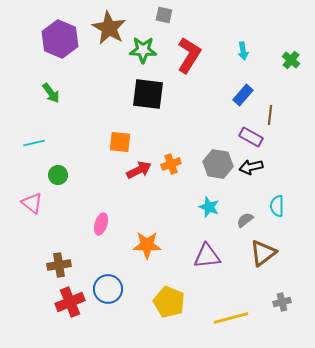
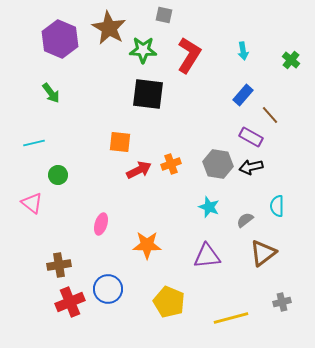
brown line: rotated 48 degrees counterclockwise
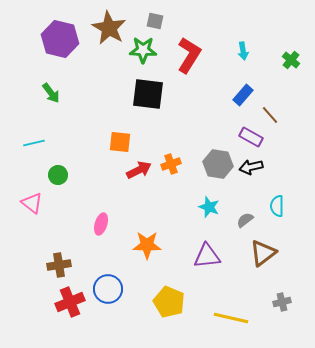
gray square: moved 9 px left, 6 px down
purple hexagon: rotated 9 degrees counterclockwise
yellow line: rotated 28 degrees clockwise
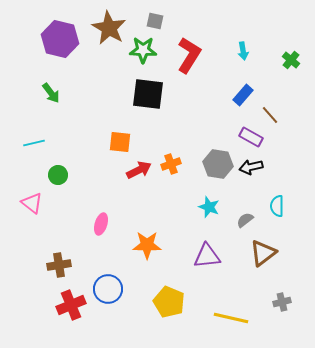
red cross: moved 1 px right, 3 px down
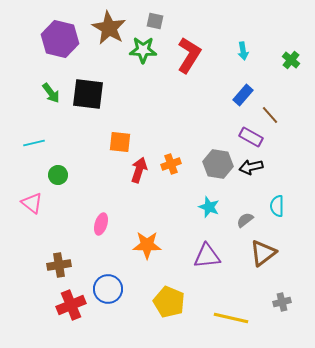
black square: moved 60 px left
red arrow: rotated 45 degrees counterclockwise
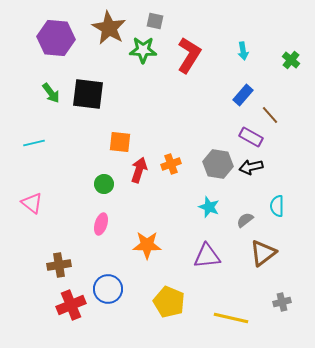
purple hexagon: moved 4 px left, 1 px up; rotated 9 degrees counterclockwise
green circle: moved 46 px right, 9 px down
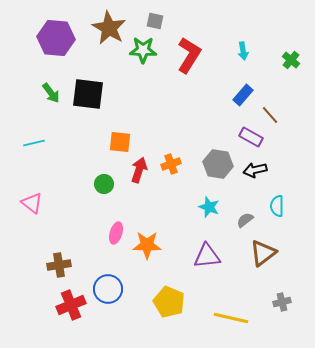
black arrow: moved 4 px right, 3 px down
pink ellipse: moved 15 px right, 9 px down
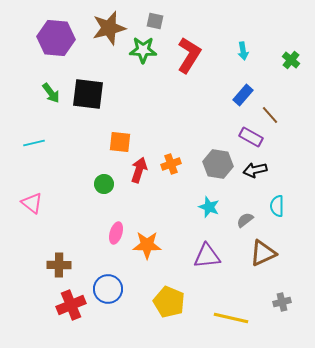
brown star: rotated 28 degrees clockwise
brown triangle: rotated 12 degrees clockwise
brown cross: rotated 10 degrees clockwise
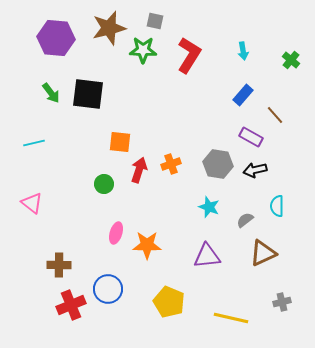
brown line: moved 5 px right
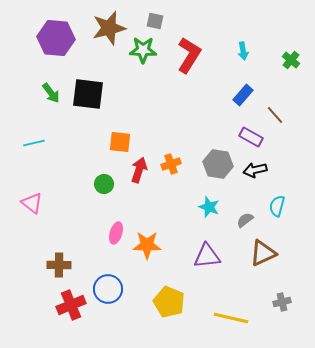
cyan semicircle: rotated 15 degrees clockwise
